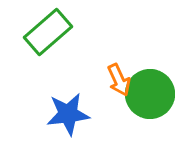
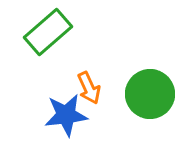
orange arrow: moved 30 px left, 8 px down
blue star: moved 2 px left, 1 px down
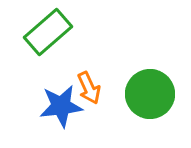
blue star: moved 5 px left, 9 px up
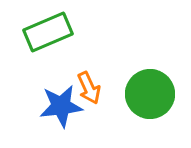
green rectangle: rotated 18 degrees clockwise
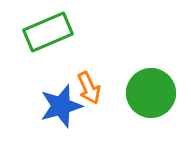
green circle: moved 1 px right, 1 px up
blue star: rotated 9 degrees counterclockwise
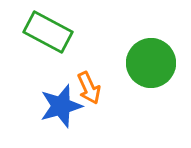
green rectangle: rotated 51 degrees clockwise
green circle: moved 30 px up
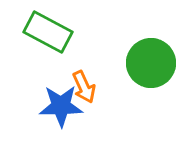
orange arrow: moved 5 px left, 1 px up
blue star: rotated 15 degrees clockwise
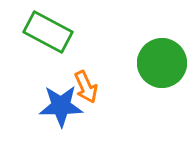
green circle: moved 11 px right
orange arrow: moved 2 px right
